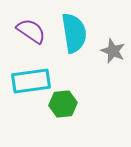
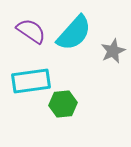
cyan semicircle: rotated 51 degrees clockwise
gray star: rotated 25 degrees clockwise
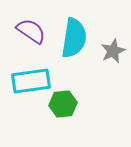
cyan semicircle: moved 5 px down; rotated 33 degrees counterclockwise
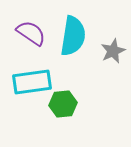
purple semicircle: moved 2 px down
cyan semicircle: moved 1 px left, 2 px up
cyan rectangle: moved 1 px right, 1 px down
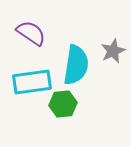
cyan semicircle: moved 3 px right, 29 px down
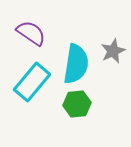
cyan semicircle: moved 1 px up
cyan rectangle: rotated 42 degrees counterclockwise
green hexagon: moved 14 px right
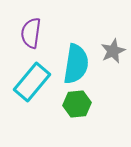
purple semicircle: rotated 116 degrees counterclockwise
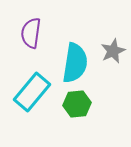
cyan semicircle: moved 1 px left, 1 px up
cyan rectangle: moved 10 px down
